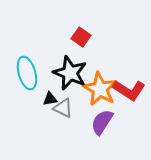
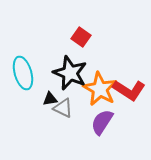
cyan ellipse: moved 4 px left
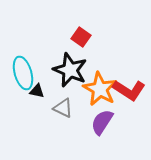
black star: moved 3 px up
black triangle: moved 13 px left, 8 px up; rotated 21 degrees clockwise
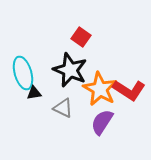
black triangle: moved 3 px left, 2 px down; rotated 21 degrees counterclockwise
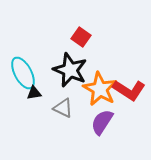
cyan ellipse: rotated 12 degrees counterclockwise
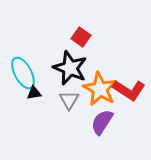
black star: moved 2 px up
gray triangle: moved 6 px right, 8 px up; rotated 35 degrees clockwise
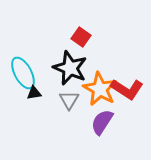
red L-shape: moved 2 px left, 1 px up
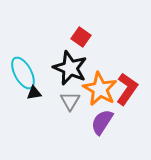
red L-shape: rotated 88 degrees counterclockwise
gray triangle: moved 1 px right, 1 px down
